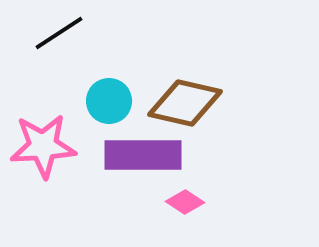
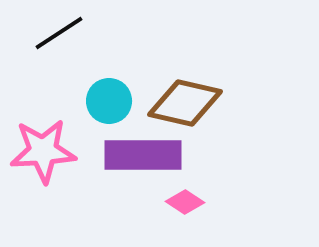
pink star: moved 5 px down
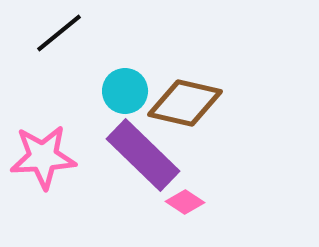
black line: rotated 6 degrees counterclockwise
cyan circle: moved 16 px right, 10 px up
pink star: moved 6 px down
purple rectangle: rotated 44 degrees clockwise
